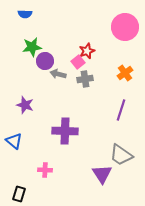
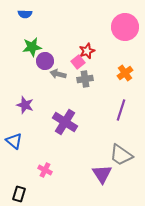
purple cross: moved 9 px up; rotated 30 degrees clockwise
pink cross: rotated 24 degrees clockwise
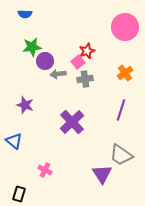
gray arrow: rotated 21 degrees counterclockwise
purple cross: moved 7 px right; rotated 15 degrees clockwise
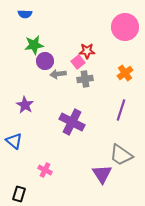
green star: moved 2 px right, 2 px up
red star: rotated 21 degrees clockwise
purple star: rotated 12 degrees clockwise
purple cross: rotated 20 degrees counterclockwise
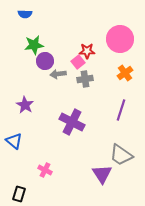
pink circle: moved 5 px left, 12 px down
